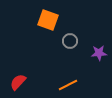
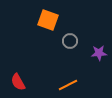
red semicircle: rotated 72 degrees counterclockwise
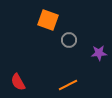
gray circle: moved 1 px left, 1 px up
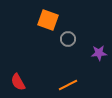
gray circle: moved 1 px left, 1 px up
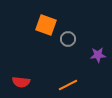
orange square: moved 2 px left, 5 px down
purple star: moved 1 px left, 2 px down
red semicircle: moved 3 px right; rotated 54 degrees counterclockwise
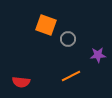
orange line: moved 3 px right, 9 px up
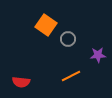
orange square: rotated 15 degrees clockwise
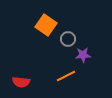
purple star: moved 15 px left
orange line: moved 5 px left
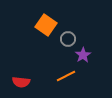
purple star: rotated 28 degrees counterclockwise
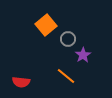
orange square: rotated 15 degrees clockwise
orange line: rotated 66 degrees clockwise
